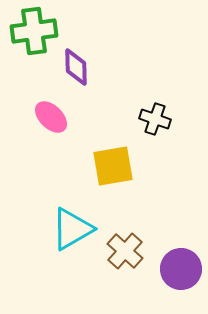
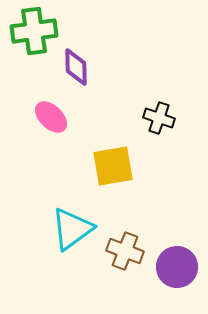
black cross: moved 4 px right, 1 px up
cyan triangle: rotated 6 degrees counterclockwise
brown cross: rotated 21 degrees counterclockwise
purple circle: moved 4 px left, 2 px up
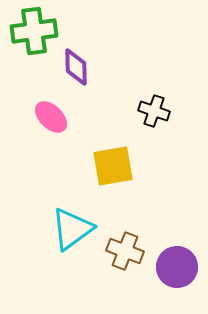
black cross: moved 5 px left, 7 px up
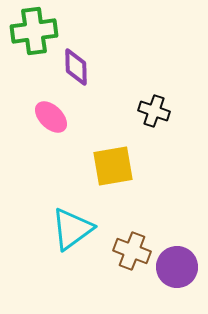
brown cross: moved 7 px right
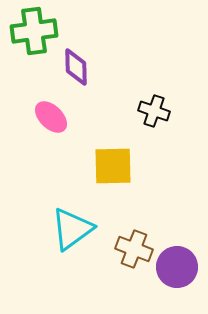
yellow square: rotated 9 degrees clockwise
brown cross: moved 2 px right, 2 px up
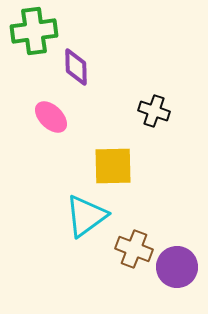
cyan triangle: moved 14 px right, 13 px up
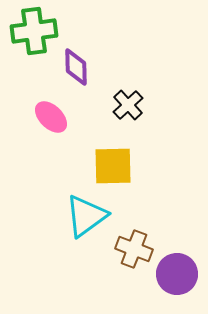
black cross: moved 26 px left, 6 px up; rotated 28 degrees clockwise
purple circle: moved 7 px down
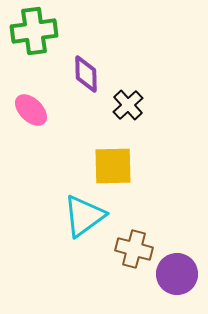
purple diamond: moved 10 px right, 7 px down
pink ellipse: moved 20 px left, 7 px up
cyan triangle: moved 2 px left
brown cross: rotated 6 degrees counterclockwise
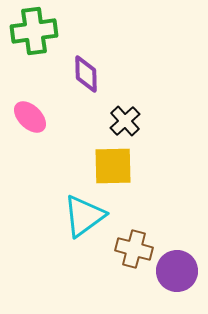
black cross: moved 3 px left, 16 px down
pink ellipse: moved 1 px left, 7 px down
purple circle: moved 3 px up
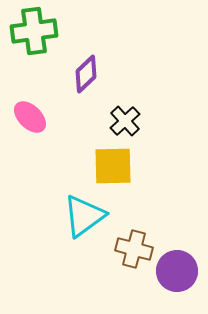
purple diamond: rotated 48 degrees clockwise
